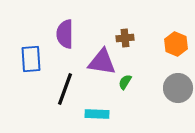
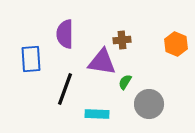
brown cross: moved 3 px left, 2 px down
gray circle: moved 29 px left, 16 px down
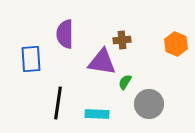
black line: moved 7 px left, 14 px down; rotated 12 degrees counterclockwise
